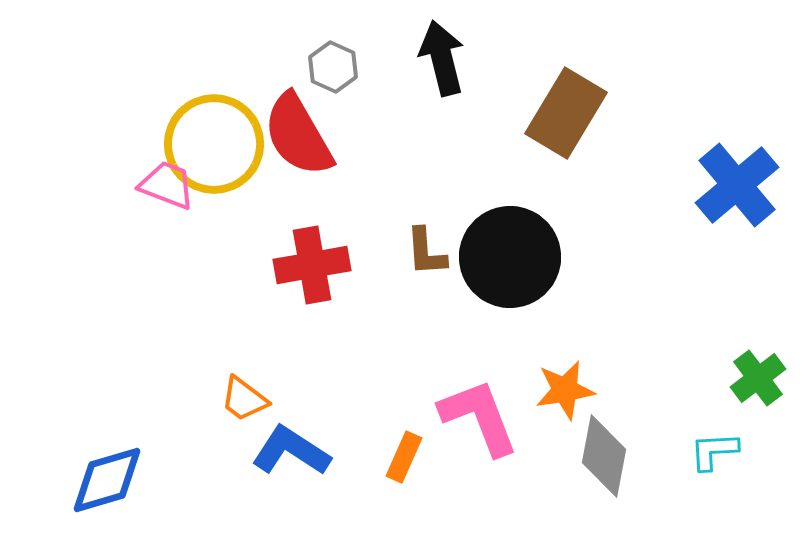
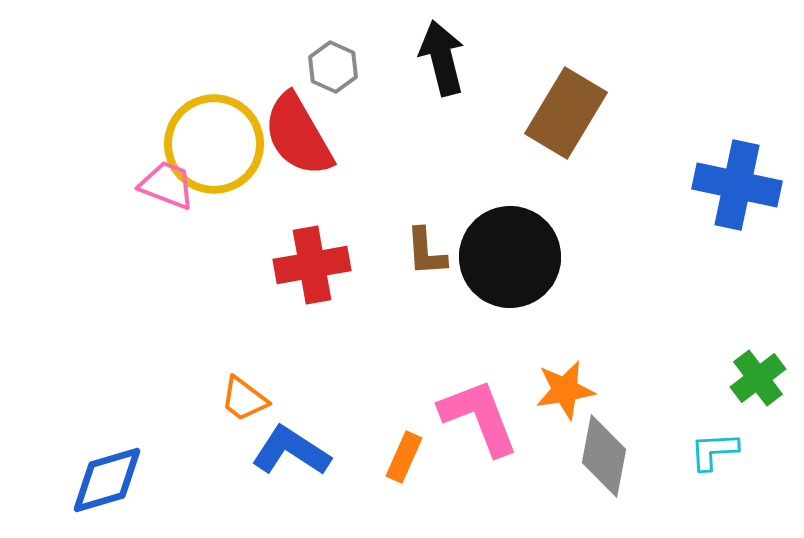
blue cross: rotated 38 degrees counterclockwise
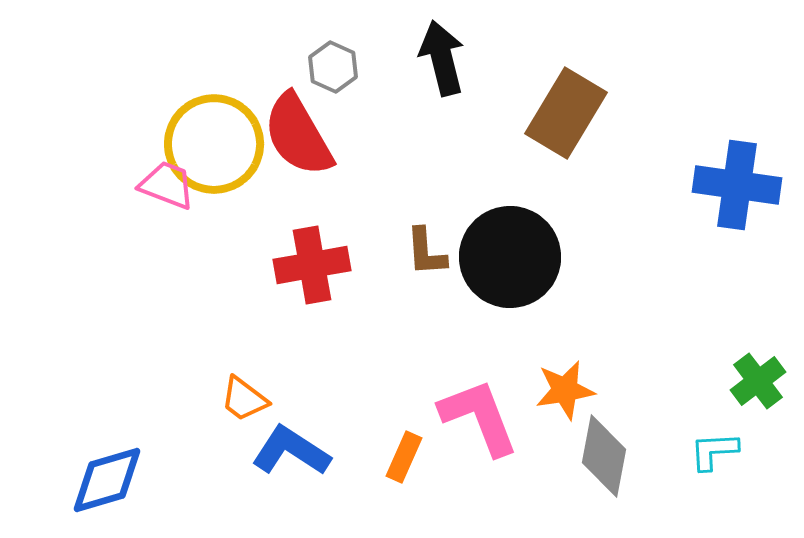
blue cross: rotated 4 degrees counterclockwise
green cross: moved 3 px down
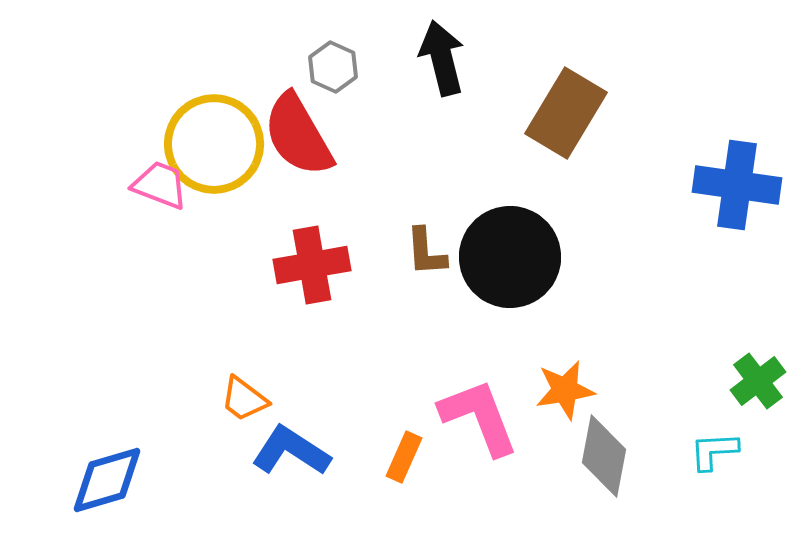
pink trapezoid: moved 7 px left
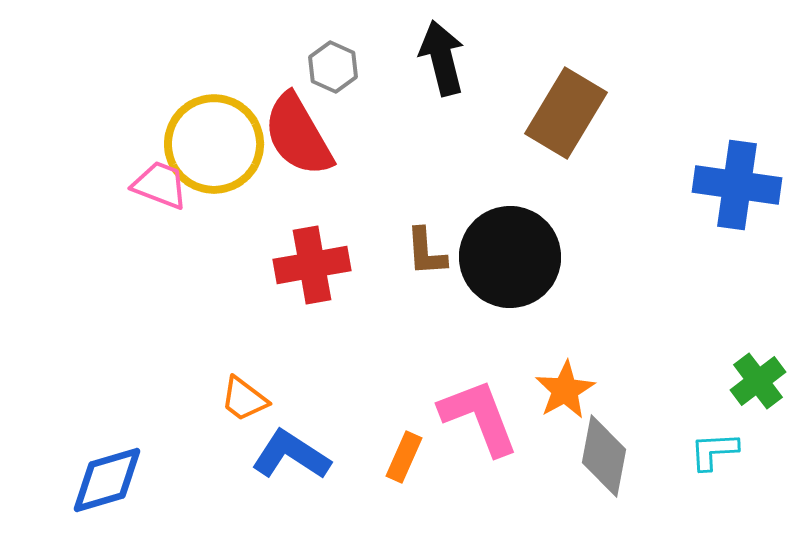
orange star: rotated 20 degrees counterclockwise
blue L-shape: moved 4 px down
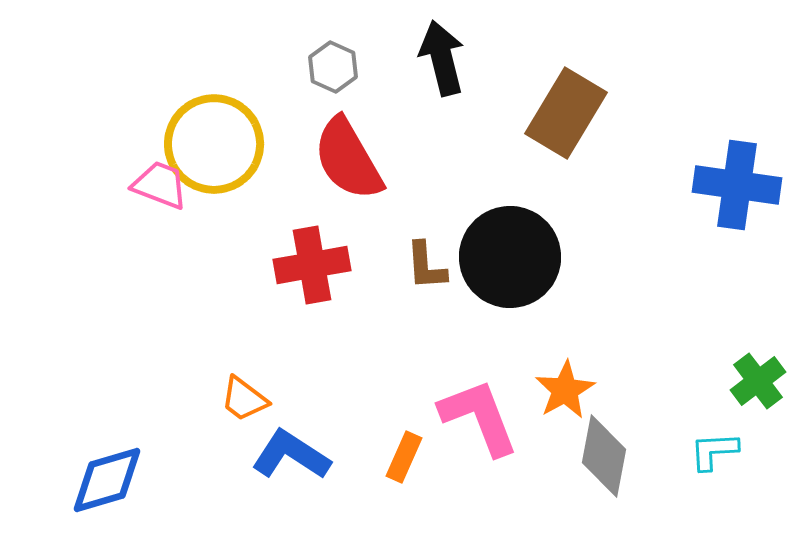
red semicircle: moved 50 px right, 24 px down
brown L-shape: moved 14 px down
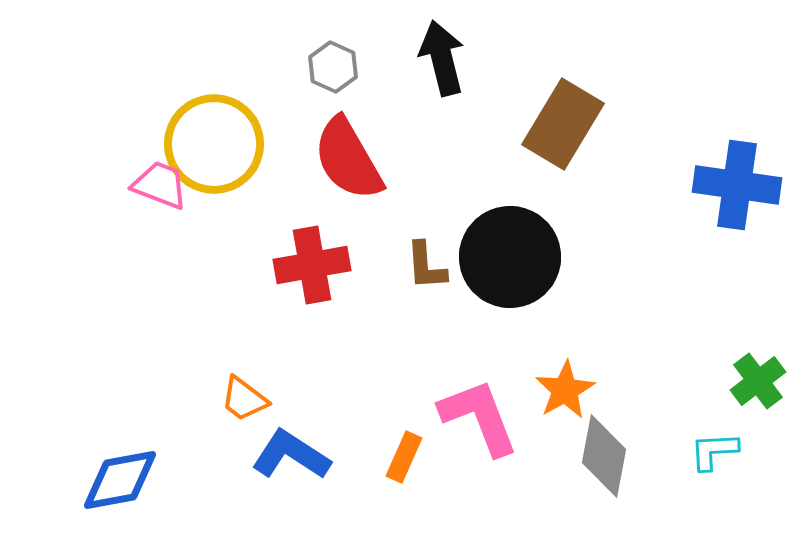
brown rectangle: moved 3 px left, 11 px down
blue diamond: moved 13 px right; rotated 6 degrees clockwise
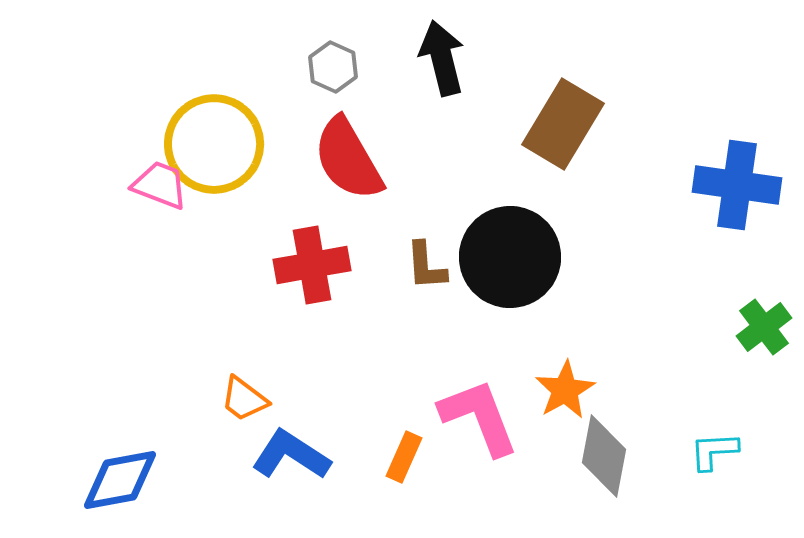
green cross: moved 6 px right, 54 px up
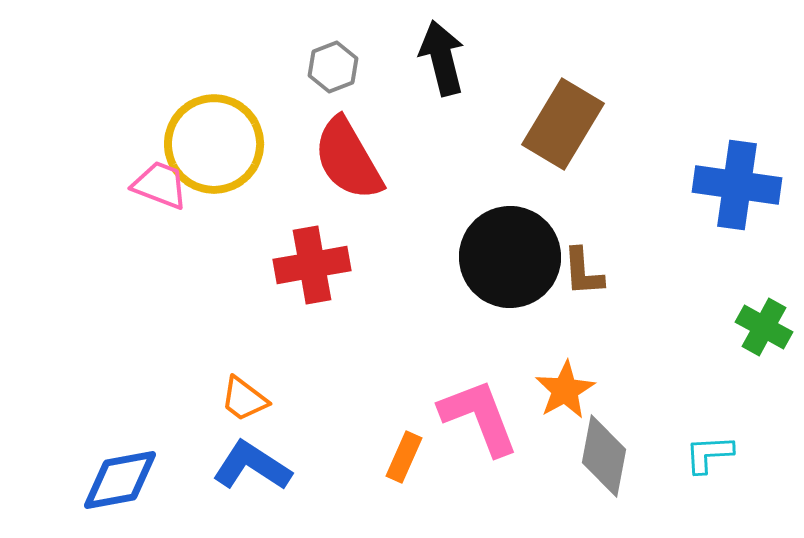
gray hexagon: rotated 15 degrees clockwise
brown L-shape: moved 157 px right, 6 px down
green cross: rotated 24 degrees counterclockwise
cyan L-shape: moved 5 px left, 3 px down
blue L-shape: moved 39 px left, 11 px down
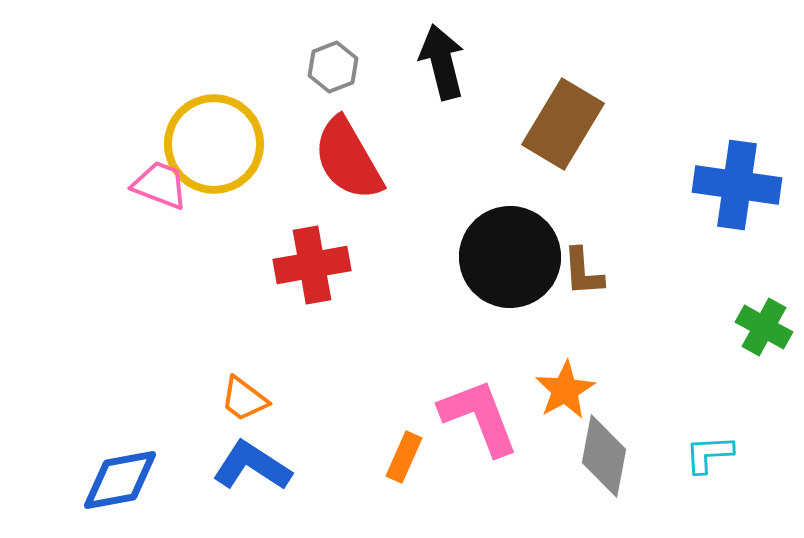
black arrow: moved 4 px down
